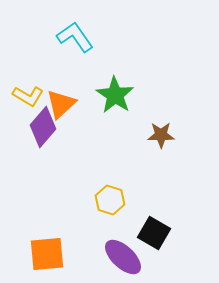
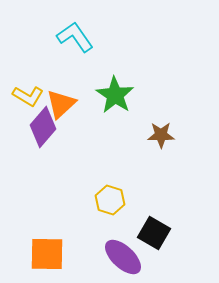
orange square: rotated 6 degrees clockwise
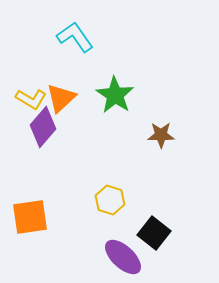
yellow L-shape: moved 3 px right, 3 px down
orange triangle: moved 6 px up
black square: rotated 8 degrees clockwise
orange square: moved 17 px left, 37 px up; rotated 9 degrees counterclockwise
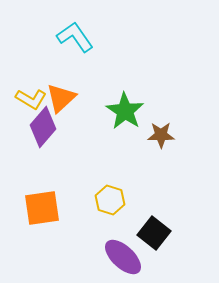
green star: moved 10 px right, 16 px down
orange square: moved 12 px right, 9 px up
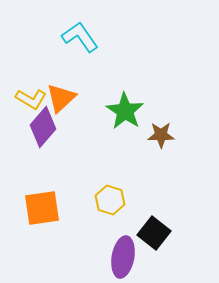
cyan L-shape: moved 5 px right
purple ellipse: rotated 57 degrees clockwise
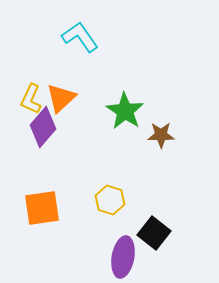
yellow L-shape: rotated 84 degrees clockwise
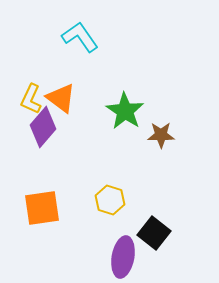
orange triangle: rotated 40 degrees counterclockwise
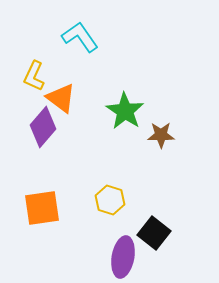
yellow L-shape: moved 3 px right, 23 px up
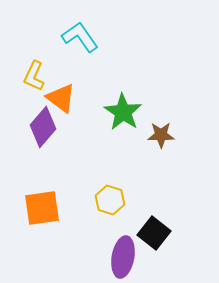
green star: moved 2 px left, 1 px down
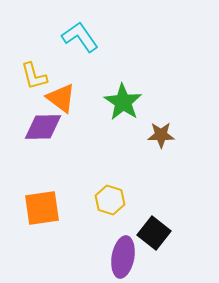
yellow L-shape: rotated 40 degrees counterclockwise
green star: moved 10 px up
purple diamond: rotated 48 degrees clockwise
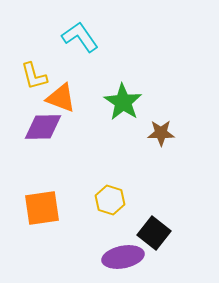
orange triangle: rotated 16 degrees counterclockwise
brown star: moved 2 px up
purple ellipse: rotated 69 degrees clockwise
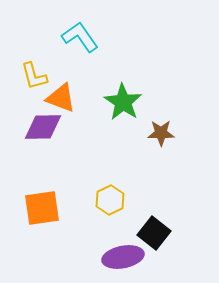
yellow hexagon: rotated 16 degrees clockwise
